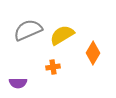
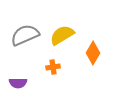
gray semicircle: moved 3 px left, 5 px down
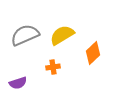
orange diamond: rotated 15 degrees clockwise
purple semicircle: rotated 18 degrees counterclockwise
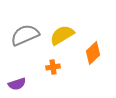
purple semicircle: moved 1 px left, 1 px down
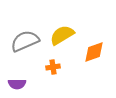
gray semicircle: moved 6 px down
orange diamond: moved 1 px right, 1 px up; rotated 25 degrees clockwise
purple semicircle: rotated 18 degrees clockwise
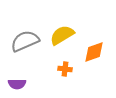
orange cross: moved 12 px right, 2 px down; rotated 16 degrees clockwise
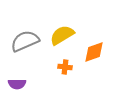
orange cross: moved 2 px up
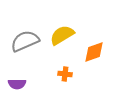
orange cross: moved 7 px down
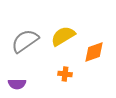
yellow semicircle: moved 1 px right, 1 px down
gray semicircle: rotated 12 degrees counterclockwise
